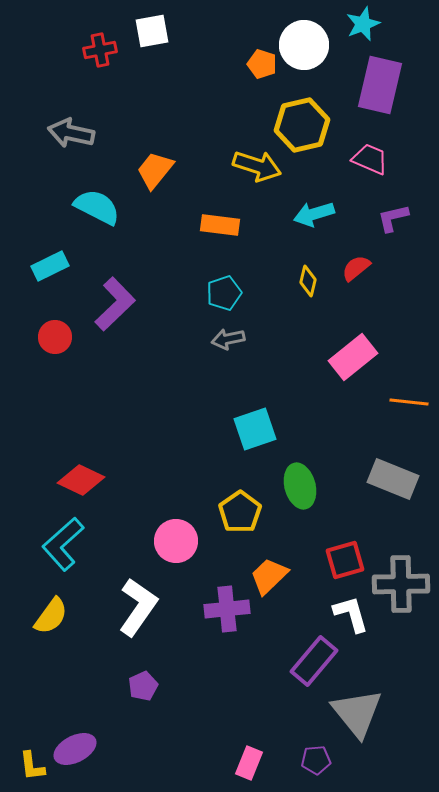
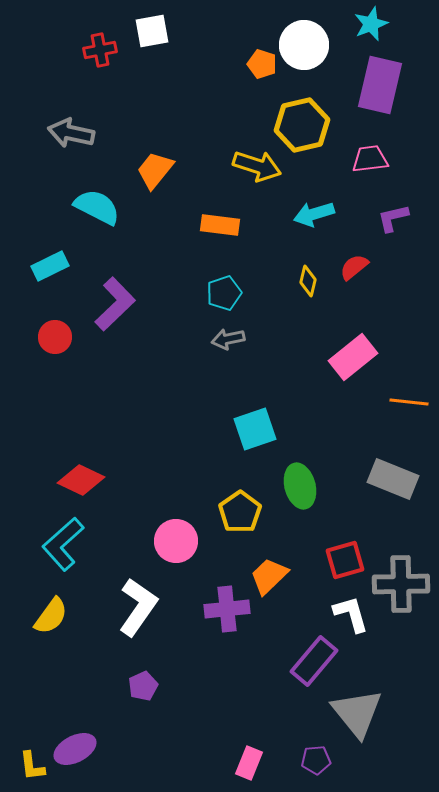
cyan star at (363, 24): moved 8 px right
pink trapezoid at (370, 159): rotated 30 degrees counterclockwise
red semicircle at (356, 268): moved 2 px left, 1 px up
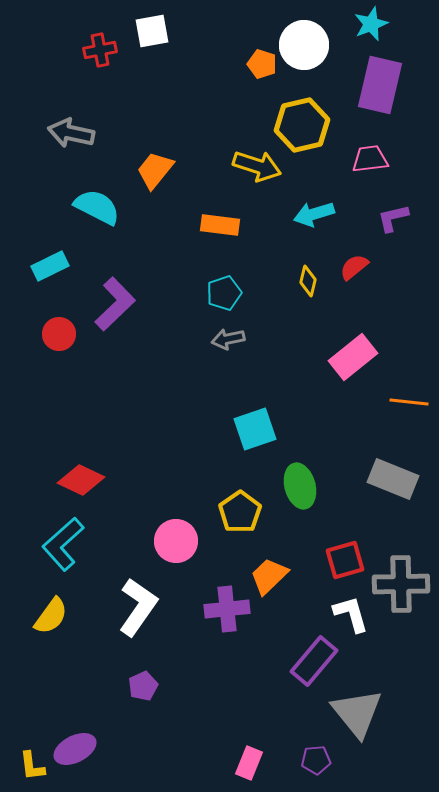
red circle at (55, 337): moved 4 px right, 3 px up
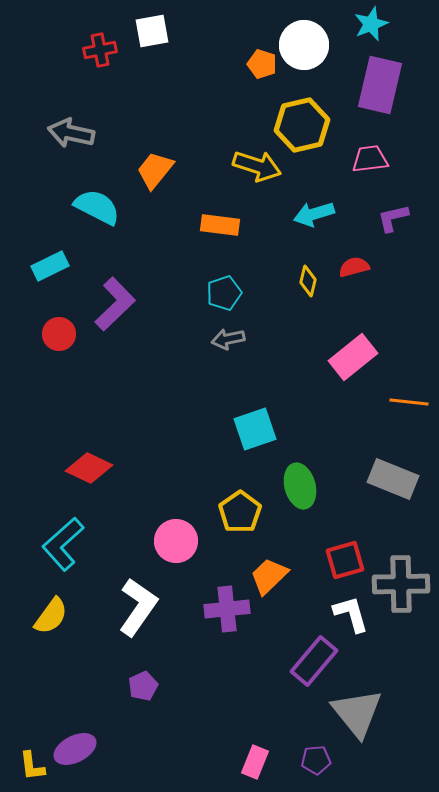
red semicircle at (354, 267): rotated 24 degrees clockwise
red diamond at (81, 480): moved 8 px right, 12 px up
pink rectangle at (249, 763): moved 6 px right, 1 px up
